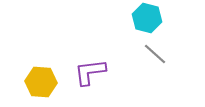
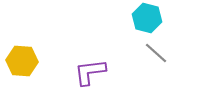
gray line: moved 1 px right, 1 px up
yellow hexagon: moved 19 px left, 21 px up
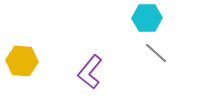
cyan hexagon: rotated 16 degrees counterclockwise
purple L-shape: rotated 44 degrees counterclockwise
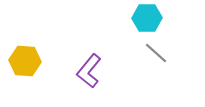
yellow hexagon: moved 3 px right
purple L-shape: moved 1 px left, 1 px up
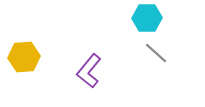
yellow hexagon: moved 1 px left, 4 px up; rotated 8 degrees counterclockwise
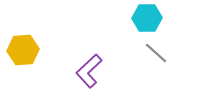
yellow hexagon: moved 1 px left, 7 px up
purple L-shape: rotated 8 degrees clockwise
